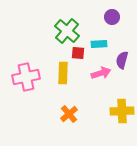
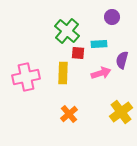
yellow cross: moved 1 px left, 1 px down; rotated 35 degrees counterclockwise
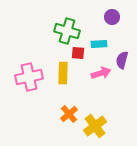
green cross: rotated 25 degrees counterclockwise
pink cross: moved 3 px right
yellow cross: moved 26 px left, 14 px down
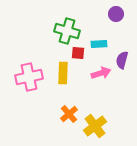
purple circle: moved 4 px right, 3 px up
